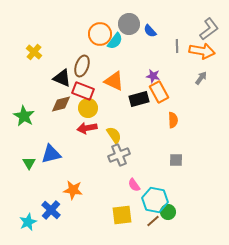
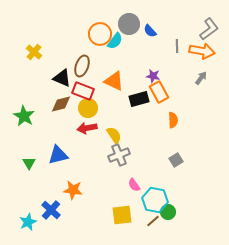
blue triangle: moved 7 px right, 1 px down
gray square: rotated 32 degrees counterclockwise
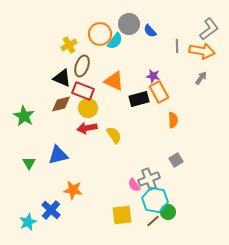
yellow cross: moved 35 px right, 7 px up; rotated 21 degrees clockwise
gray cross: moved 30 px right, 24 px down
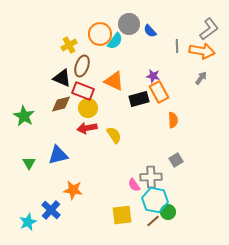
gray cross: moved 2 px right, 2 px up; rotated 20 degrees clockwise
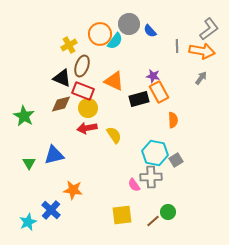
blue triangle: moved 4 px left
cyan hexagon: moved 47 px up
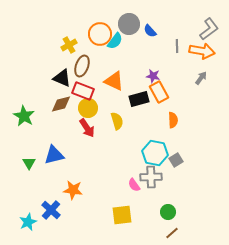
red arrow: rotated 114 degrees counterclockwise
yellow semicircle: moved 3 px right, 14 px up; rotated 18 degrees clockwise
brown line: moved 19 px right, 12 px down
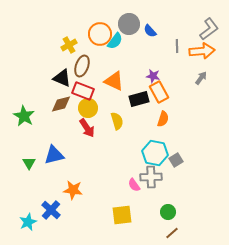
orange arrow: rotated 15 degrees counterclockwise
orange semicircle: moved 10 px left, 1 px up; rotated 21 degrees clockwise
